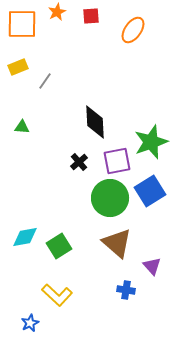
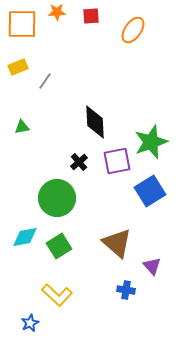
orange star: rotated 24 degrees clockwise
green triangle: rotated 14 degrees counterclockwise
green circle: moved 53 px left
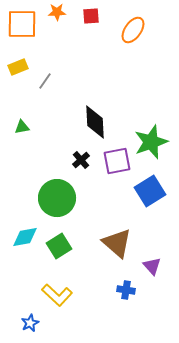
black cross: moved 2 px right, 2 px up
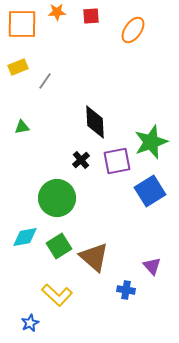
brown triangle: moved 23 px left, 14 px down
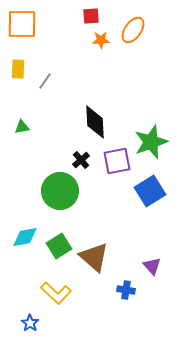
orange star: moved 44 px right, 28 px down
yellow rectangle: moved 2 px down; rotated 66 degrees counterclockwise
green circle: moved 3 px right, 7 px up
yellow L-shape: moved 1 px left, 2 px up
blue star: rotated 12 degrees counterclockwise
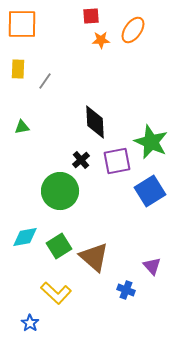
green star: rotated 28 degrees counterclockwise
blue cross: rotated 12 degrees clockwise
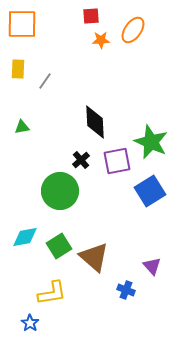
yellow L-shape: moved 4 px left; rotated 52 degrees counterclockwise
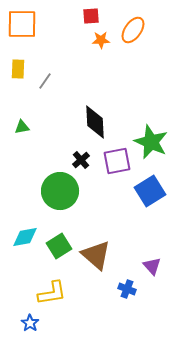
brown triangle: moved 2 px right, 2 px up
blue cross: moved 1 px right, 1 px up
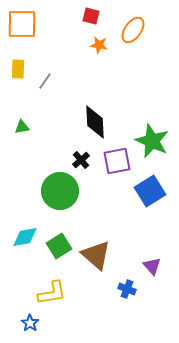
red square: rotated 18 degrees clockwise
orange star: moved 2 px left, 5 px down; rotated 12 degrees clockwise
green star: moved 1 px right, 1 px up
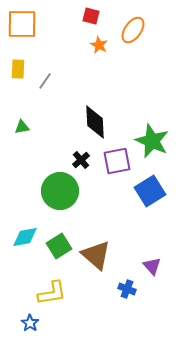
orange star: rotated 18 degrees clockwise
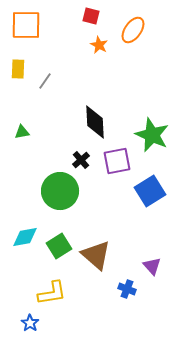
orange square: moved 4 px right, 1 px down
green triangle: moved 5 px down
green star: moved 6 px up
